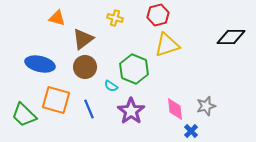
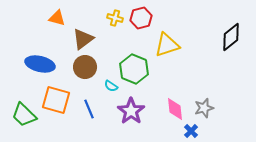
red hexagon: moved 17 px left, 3 px down
black diamond: rotated 40 degrees counterclockwise
gray star: moved 2 px left, 2 px down
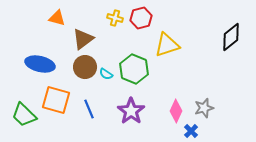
cyan semicircle: moved 5 px left, 12 px up
pink diamond: moved 1 px right, 2 px down; rotated 30 degrees clockwise
